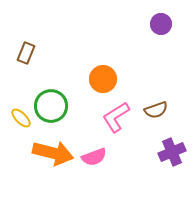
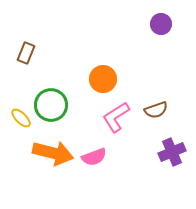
green circle: moved 1 px up
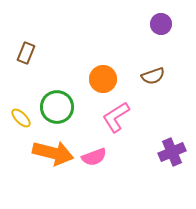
green circle: moved 6 px right, 2 px down
brown semicircle: moved 3 px left, 34 px up
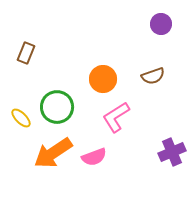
orange arrow: rotated 132 degrees clockwise
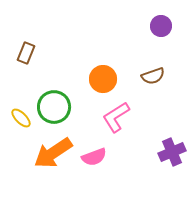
purple circle: moved 2 px down
green circle: moved 3 px left
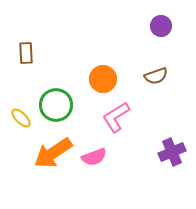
brown rectangle: rotated 25 degrees counterclockwise
brown semicircle: moved 3 px right
green circle: moved 2 px right, 2 px up
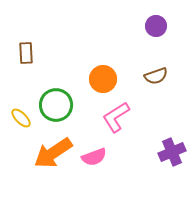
purple circle: moved 5 px left
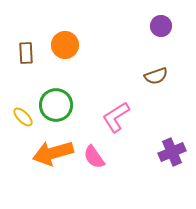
purple circle: moved 5 px right
orange circle: moved 38 px left, 34 px up
yellow ellipse: moved 2 px right, 1 px up
orange arrow: rotated 18 degrees clockwise
pink semicircle: rotated 75 degrees clockwise
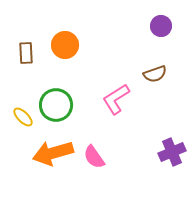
brown semicircle: moved 1 px left, 2 px up
pink L-shape: moved 18 px up
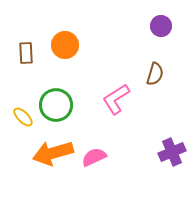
brown semicircle: rotated 55 degrees counterclockwise
pink semicircle: rotated 100 degrees clockwise
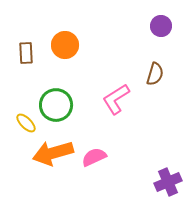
yellow ellipse: moved 3 px right, 6 px down
purple cross: moved 4 px left, 30 px down
